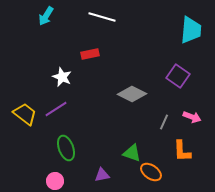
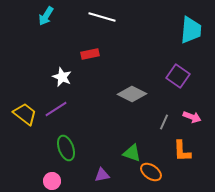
pink circle: moved 3 px left
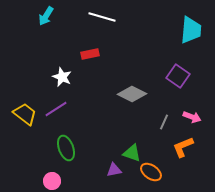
orange L-shape: moved 1 px right, 4 px up; rotated 70 degrees clockwise
purple triangle: moved 12 px right, 5 px up
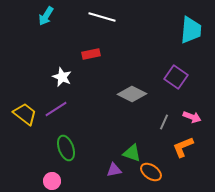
red rectangle: moved 1 px right
purple square: moved 2 px left, 1 px down
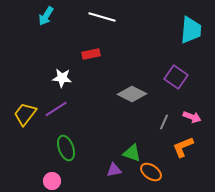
white star: moved 1 px down; rotated 18 degrees counterclockwise
yellow trapezoid: rotated 90 degrees counterclockwise
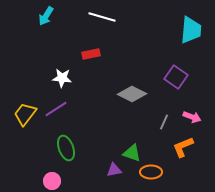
orange ellipse: rotated 35 degrees counterclockwise
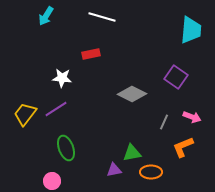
green triangle: rotated 30 degrees counterclockwise
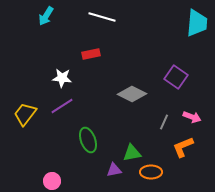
cyan trapezoid: moved 6 px right, 7 px up
purple line: moved 6 px right, 3 px up
green ellipse: moved 22 px right, 8 px up
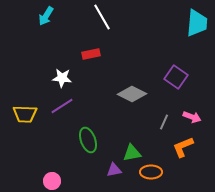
white line: rotated 44 degrees clockwise
yellow trapezoid: rotated 125 degrees counterclockwise
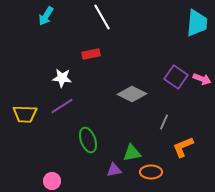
pink arrow: moved 10 px right, 38 px up
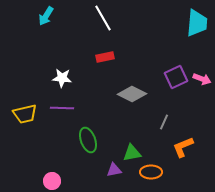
white line: moved 1 px right, 1 px down
red rectangle: moved 14 px right, 3 px down
purple square: rotated 30 degrees clockwise
purple line: moved 2 px down; rotated 35 degrees clockwise
yellow trapezoid: rotated 15 degrees counterclockwise
